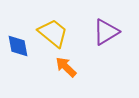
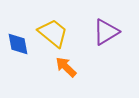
blue diamond: moved 2 px up
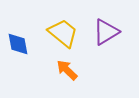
yellow trapezoid: moved 10 px right
orange arrow: moved 1 px right, 3 px down
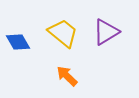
blue diamond: moved 2 px up; rotated 20 degrees counterclockwise
orange arrow: moved 6 px down
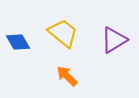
purple triangle: moved 8 px right, 8 px down
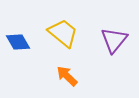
purple triangle: rotated 20 degrees counterclockwise
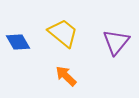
purple triangle: moved 2 px right, 2 px down
orange arrow: moved 1 px left
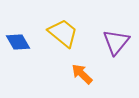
orange arrow: moved 16 px right, 2 px up
